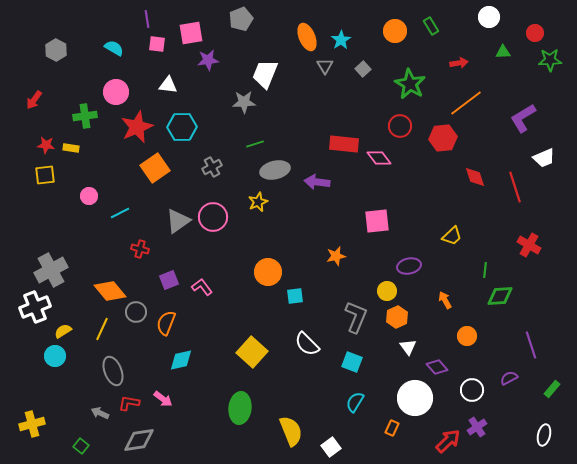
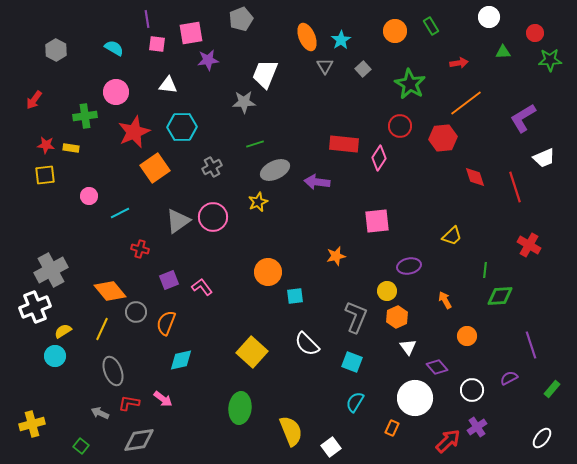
red star at (137, 127): moved 3 px left, 5 px down
pink diamond at (379, 158): rotated 70 degrees clockwise
gray ellipse at (275, 170): rotated 12 degrees counterclockwise
white ellipse at (544, 435): moved 2 px left, 3 px down; rotated 25 degrees clockwise
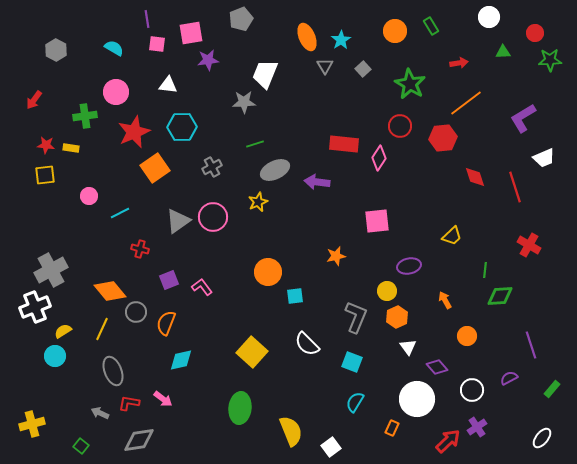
white circle at (415, 398): moved 2 px right, 1 px down
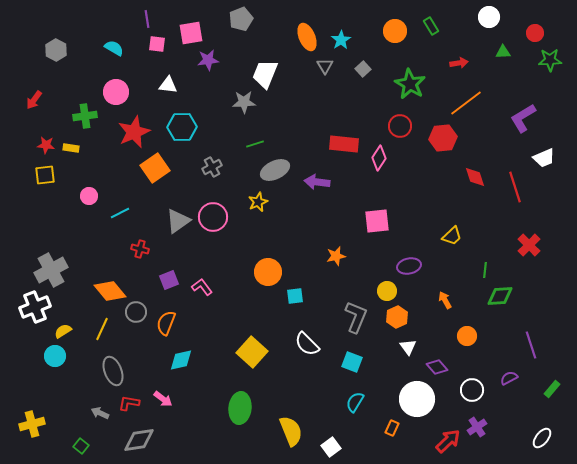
red cross at (529, 245): rotated 15 degrees clockwise
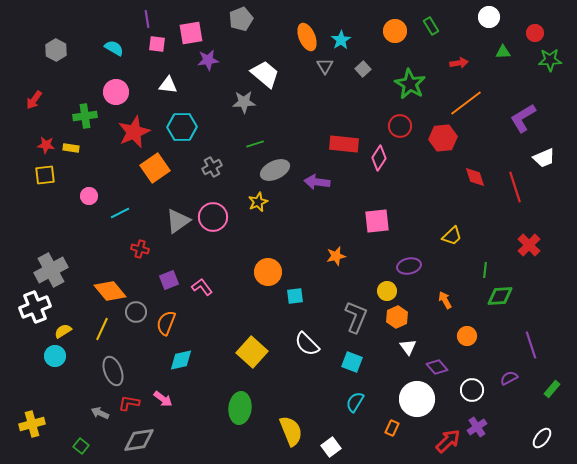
white trapezoid at (265, 74): rotated 108 degrees clockwise
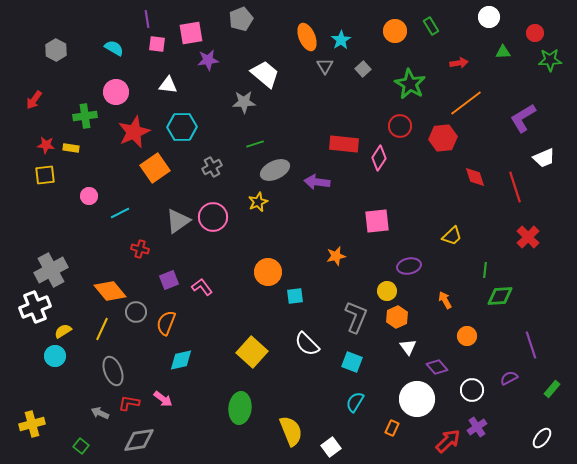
red cross at (529, 245): moved 1 px left, 8 px up
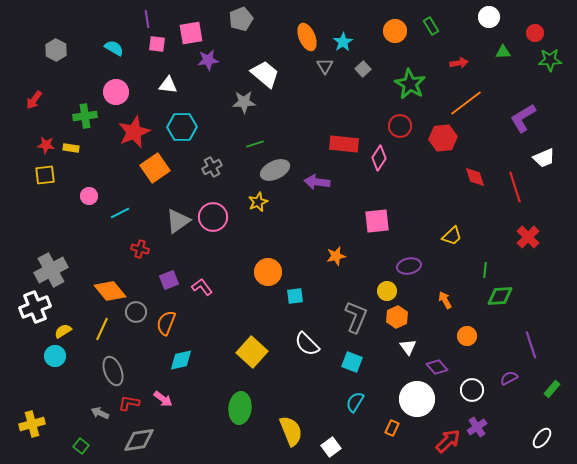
cyan star at (341, 40): moved 2 px right, 2 px down
